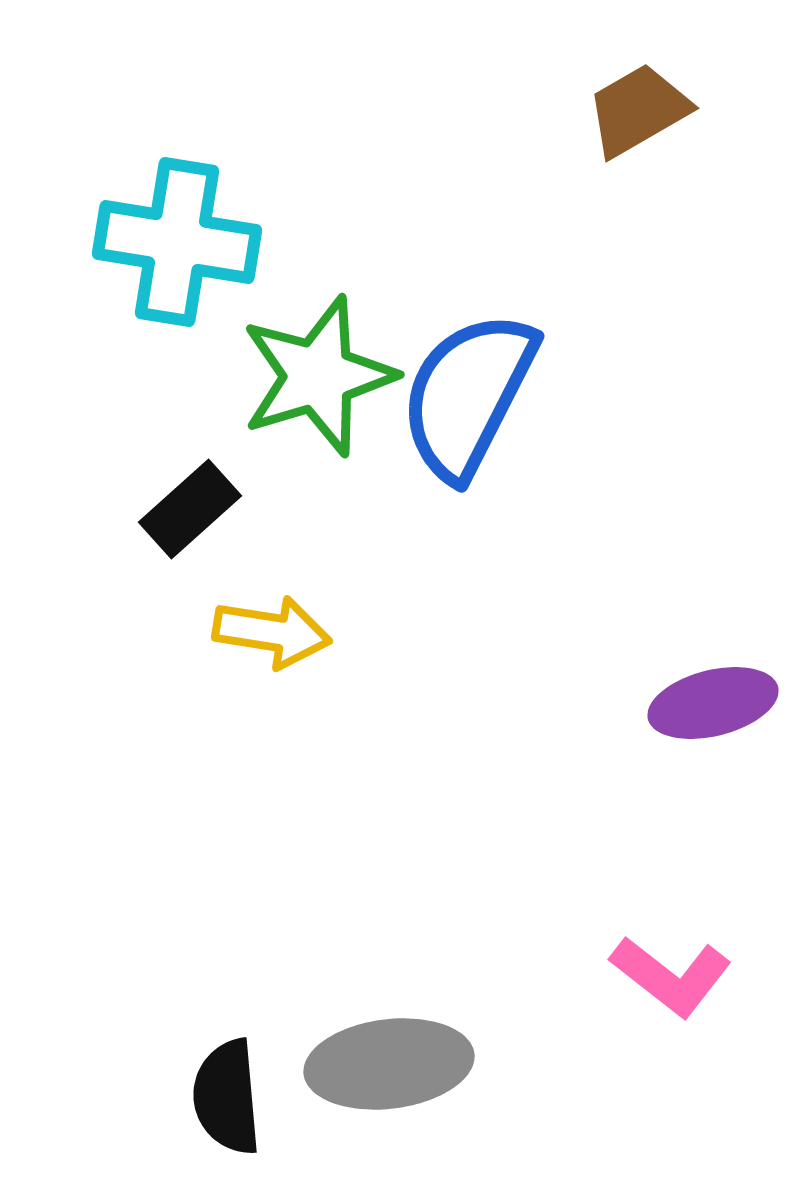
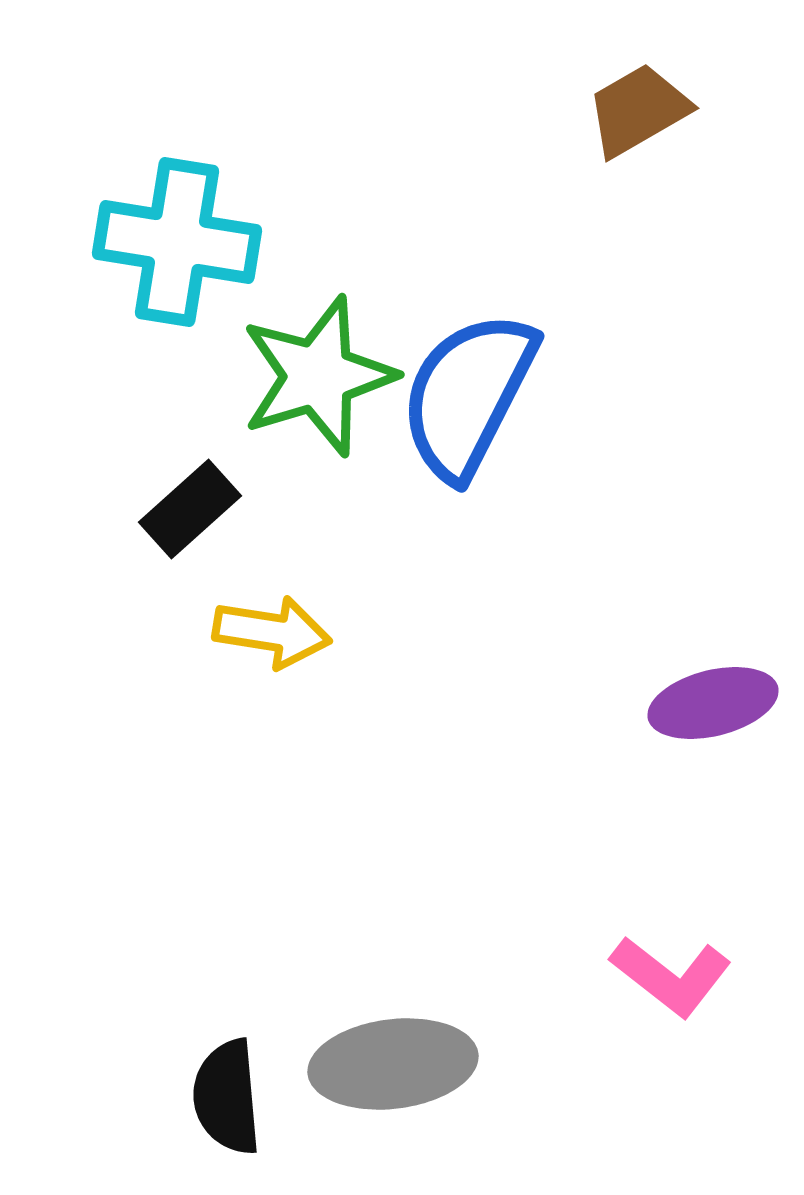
gray ellipse: moved 4 px right
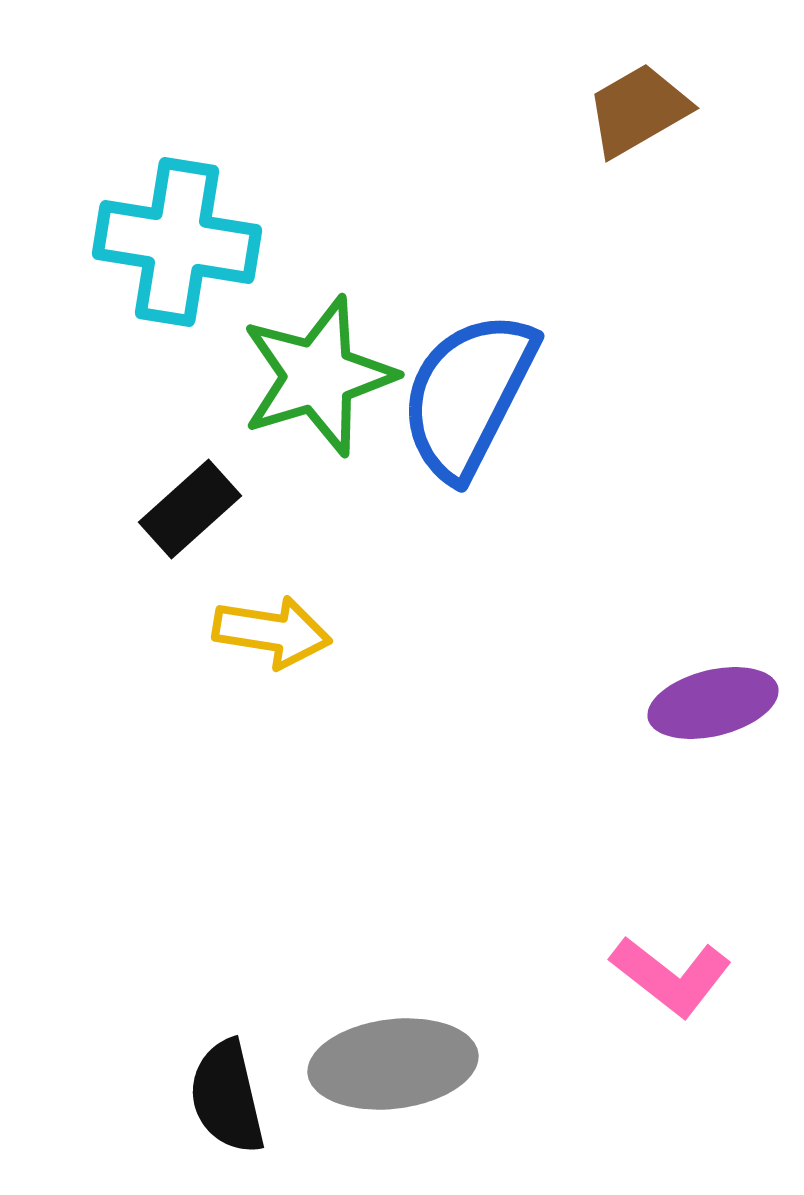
black semicircle: rotated 8 degrees counterclockwise
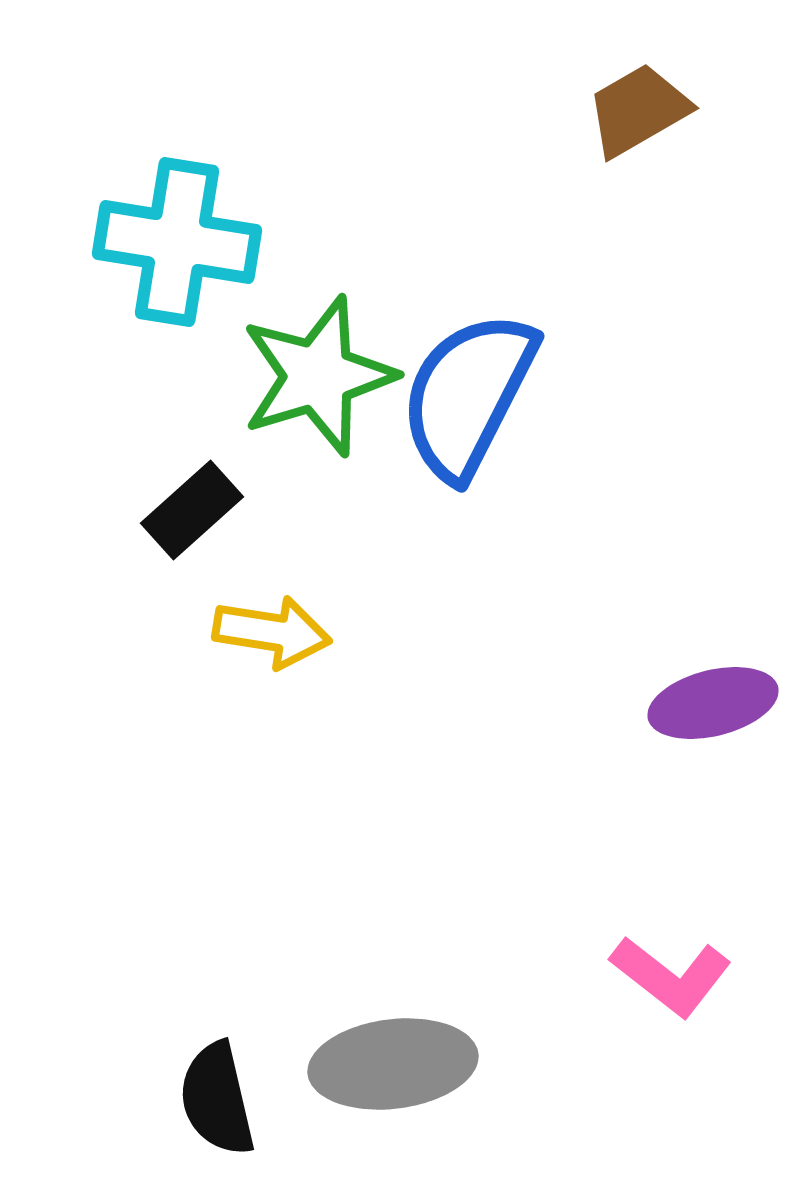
black rectangle: moved 2 px right, 1 px down
black semicircle: moved 10 px left, 2 px down
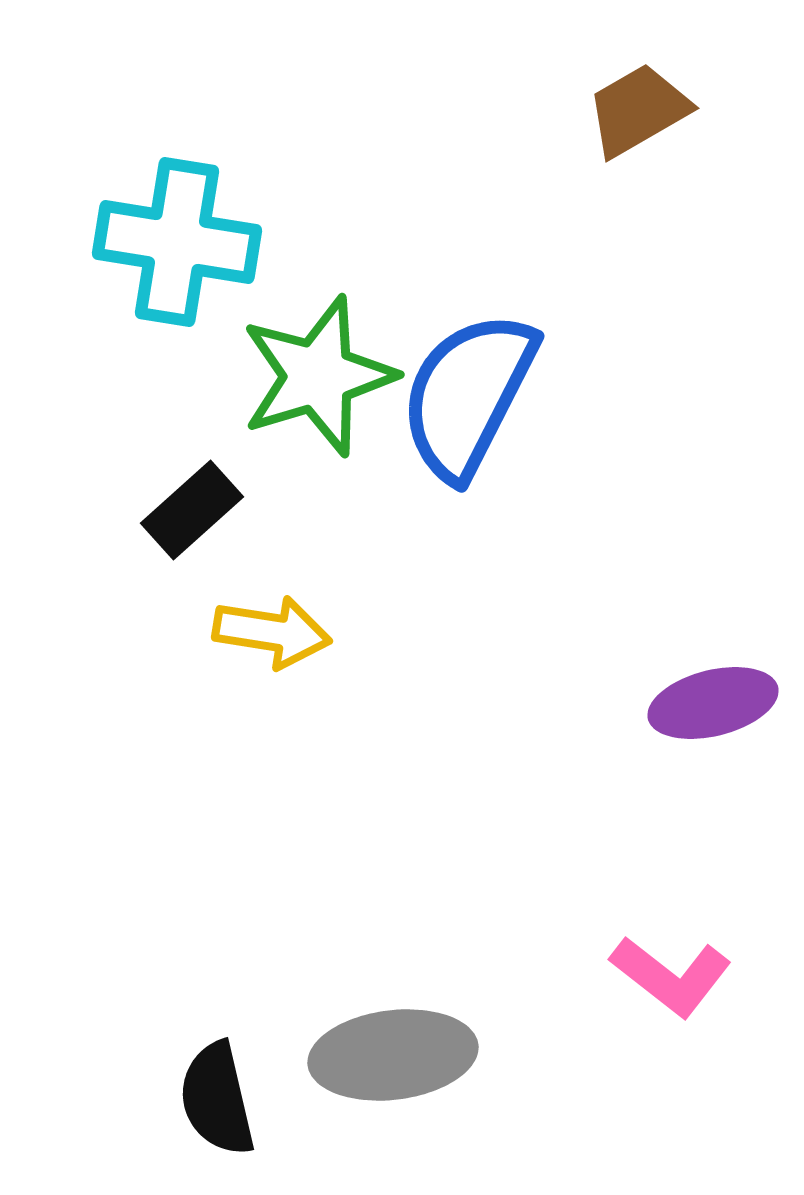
gray ellipse: moved 9 px up
